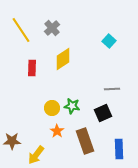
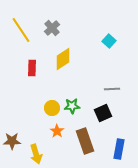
green star: rotated 14 degrees counterclockwise
blue rectangle: rotated 12 degrees clockwise
yellow arrow: moved 1 px up; rotated 54 degrees counterclockwise
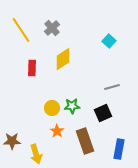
gray line: moved 2 px up; rotated 14 degrees counterclockwise
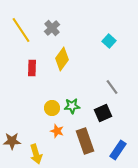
yellow diamond: moved 1 px left; rotated 20 degrees counterclockwise
gray line: rotated 70 degrees clockwise
orange star: rotated 16 degrees counterclockwise
blue rectangle: moved 1 px left, 1 px down; rotated 24 degrees clockwise
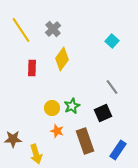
gray cross: moved 1 px right, 1 px down
cyan square: moved 3 px right
green star: rotated 21 degrees counterclockwise
brown star: moved 1 px right, 2 px up
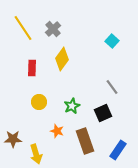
yellow line: moved 2 px right, 2 px up
yellow circle: moved 13 px left, 6 px up
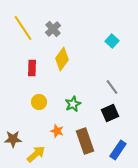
green star: moved 1 px right, 2 px up
black square: moved 7 px right
yellow arrow: rotated 114 degrees counterclockwise
